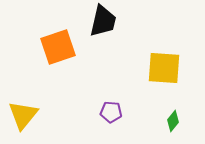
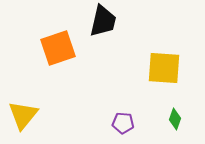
orange square: moved 1 px down
purple pentagon: moved 12 px right, 11 px down
green diamond: moved 2 px right, 2 px up; rotated 20 degrees counterclockwise
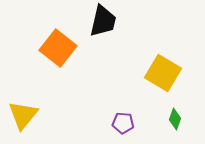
orange square: rotated 33 degrees counterclockwise
yellow square: moved 1 px left, 5 px down; rotated 27 degrees clockwise
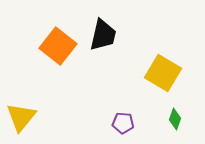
black trapezoid: moved 14 px down
orange square: moved 2 px up
yellow triangle: moved 2 px left, 2 px down
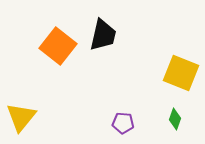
yellow square: moved 18 px right; rotated 9 degrees counterclockwise
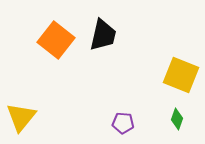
orange square: moved 2 px left, 6 px up
yellow square: moved 2 px down
green diamond: moved 2 px right
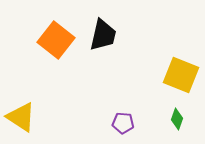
yellow triangle: rotated 36 degrees counterclockwise
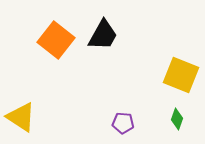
black trapezoid: rotated 16 degrees clockwise
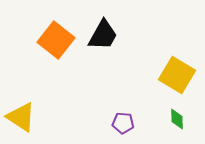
yellow square: moved 4 px left; rotated 9 degrees clockwise
green diamond: rotated 20 degrees counterclockwise
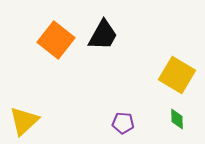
yellow triangle: moved 3 px right, 4 px down; rotated 44 degrees clockwise
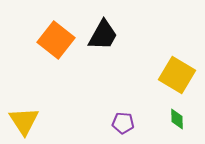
yellow triangle: rotated 20 degrees counterclockwise
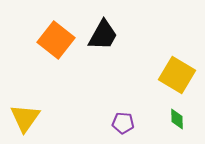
yellow triangle: moved 1 px right, 3 px up; rotated 8 degrees clockwise
